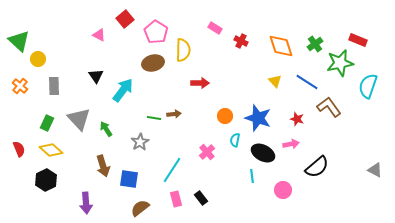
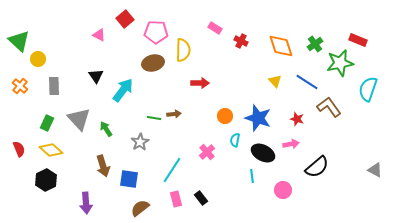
pink pentagon at (156, 32): rotated 30 degrees counterclockwise
cyan semicircle at (368, 86): moved 3 px down
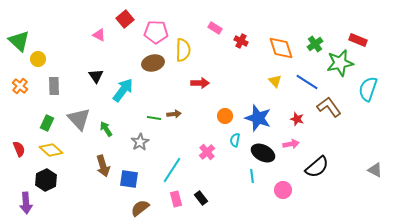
orange diamond at (281, 46): moved 2 px down
purple arrow at (86, 203): moved 60 px left
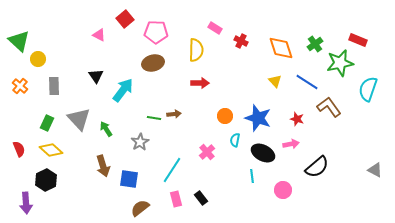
yellow semicircle at (183, 50): moved 13 px right
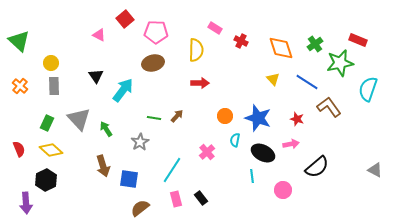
yellow circle at (38, 59): moved 13 px right, 4 px down
yellow triangle at (275, 81): moved 2 px left, 2 px up
brown arrow at (174, 114): moved 3 px right, 2 px down; rotated 40 degrees counterclockwise
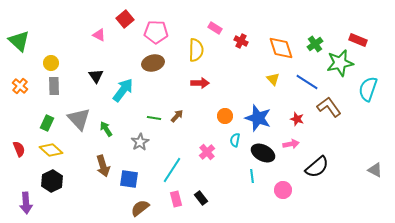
black hexagon at (46, 180): moved 6 px right, 1 px down
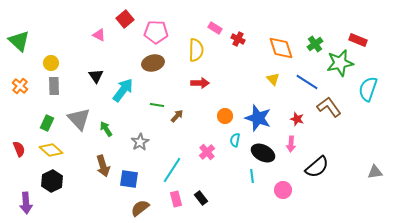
red cross at (241, 41): moved 3 px left, 2 px up
green line at (154, 118): moved 3 px right, 13 px up
pink arrow at (291, 144): rotated 105 degrees clockwise
gray triangle at (375, 170): moved 2 px down; rotated 35 degrees counterclockwise
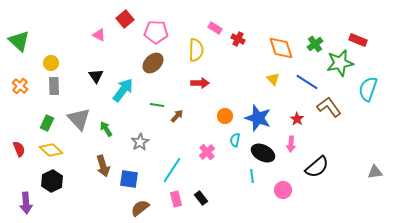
brown ellipse at (153, 63): rotated 30 degrees counterclockwise
red star at (297, 119): rotated 16 degrees clockwise
